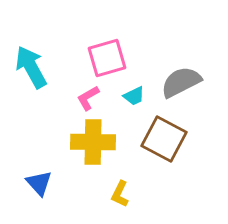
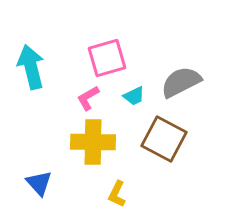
cyan arrow: rotated 15 degrees clockwise
yellow L-shape: moved 3 px left
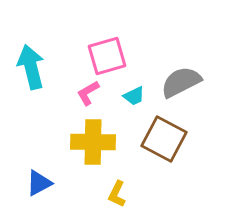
pink square: moved 2 px up
pink L-shape: moved 5 px up
blue triangle: rotated 44 degrees clockwise
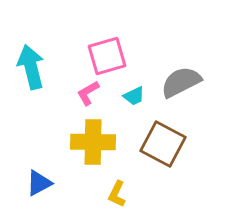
brown square: moved 1 px left, 5 px down
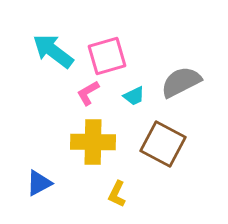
cyan arrow: moved 22 px right, 16 px up; rotated 39 degrees counterclockwise
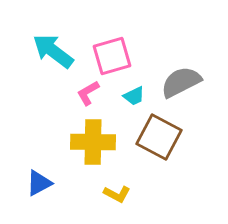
pink square: moved 5 px right
brown square: moved 4 px left, 7 px up
yellow L-shape: rotated 88 degrees counterclockwise
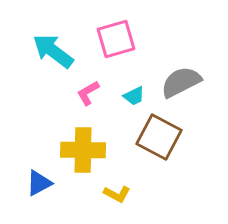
pink square: moved 4 px right, 17 px up
yellow cross: moved 10 px left, 8 px down
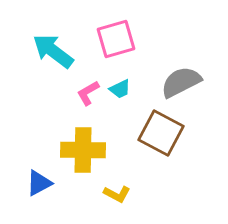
cyan trapezoid: moved 14 px left, 7 px up
brown square: moved 2 px right, 4 px up
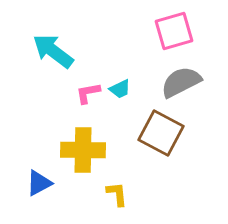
pink square: moved 58 px right, 8 px up
pink L-shape: rotated 20 degrees clockwise
yellow L-shape: rotated 124 degrees counterclockwise
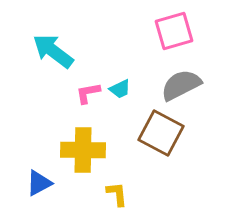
gray semicircle: moved 3 px down
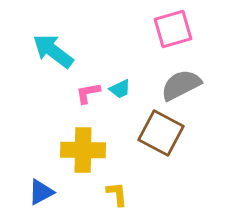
pink square: moved 1 px left, 2 px up
blue triangle: moved 2 px right, 9 px down
